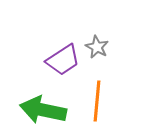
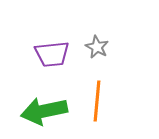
purple trapezoid: moved 11 px left, 6 px up; rotated 27 degrees clockwise
green arrow: moved 1 px right, 1 px down; rotated 24 degrees counterclockwise
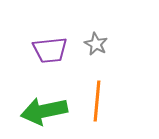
gray star: moved 1 px left, 3 px up
purple trapezoid: moved 2 px left, 4 px up
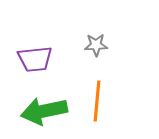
gray star: moved 1 px down; rotated 30 degrees counterclockwise
purple trapezoid: moved 15 px left, 9 px down
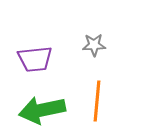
gray star: moved 2 px left
green arrow: moved 2 px left, 1 px up
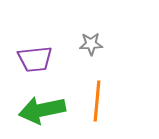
gray star: moved 3 px left, 1 px up
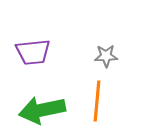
gray star: moved 15 px right, 12 px down
purple trapezoid: moved 2 px left, 7 px up
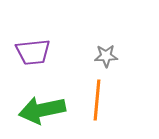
orange line: moved 1 px up
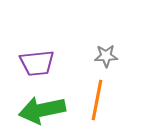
purple trapezoid: moved 4 px right, 11 px down
orange line: rotated 6 degrees clockwise
